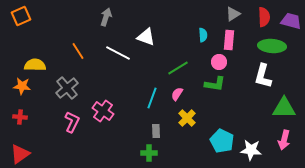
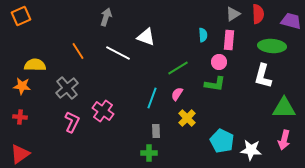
red semicircle: moved 6 px left, 3 px up
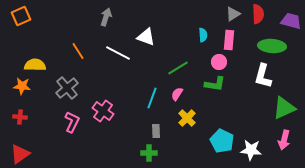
green triangle: rotated 25 degrees counterclockwise
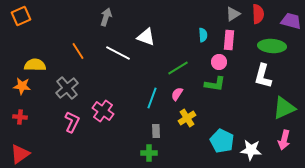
yellow cross: rotated 12 degrees clockwise
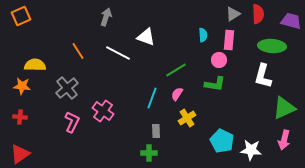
pink circle: moved 2 px up
green line: moved 2 px left, 2 px down
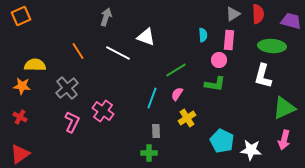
red cross: rotated 24 degrees clockwise
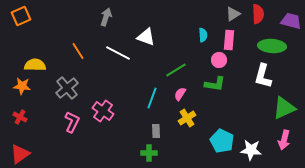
pink semicircle: moved 3 px right
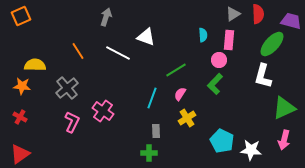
green ellipse: moved 2 px up; rotated 52 degrees counterclockwise
green L-shape: rotated 125 degrees clockwise
